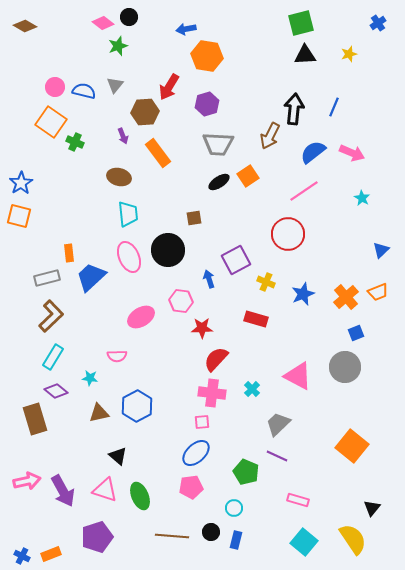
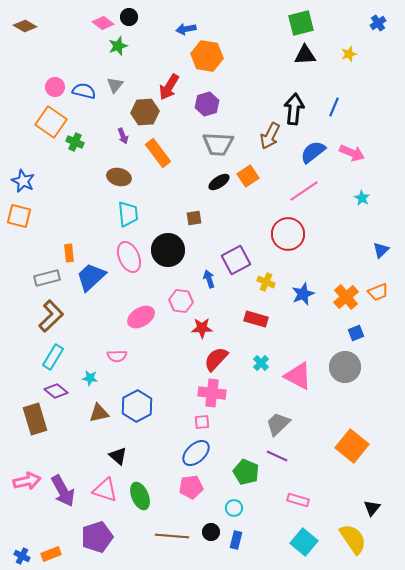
blue star at (21, 183): moved 2 px right, 2 px up; rotated 15 degrees counterclockwise
cyan cross at (252, 389): moved 9 px right, 26 px up
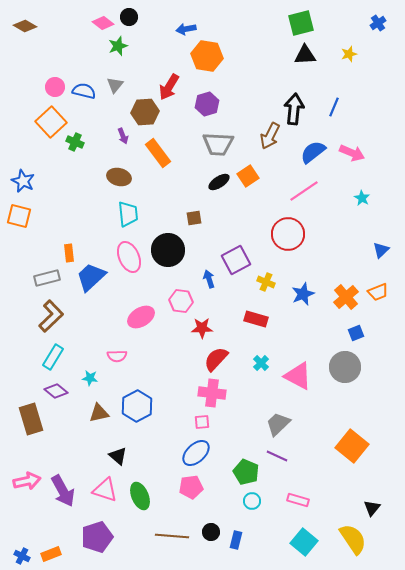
orange square at (51, 122): rotated 12 degrees clockwise
brown rectangle at (35, 419): moved 4 px left
cyan circle at (234, 508): moved 18 px right, 7 px up
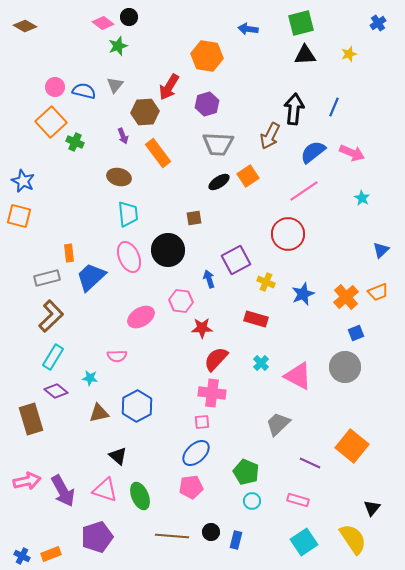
blue arrow at (186, 29): moved 62 px right; rotated 18 degrees clockwise
purple line at (277, 456): moved 33 px right, 7 px down
cyan square at (304, 542): rotated 16 degrees clockwise
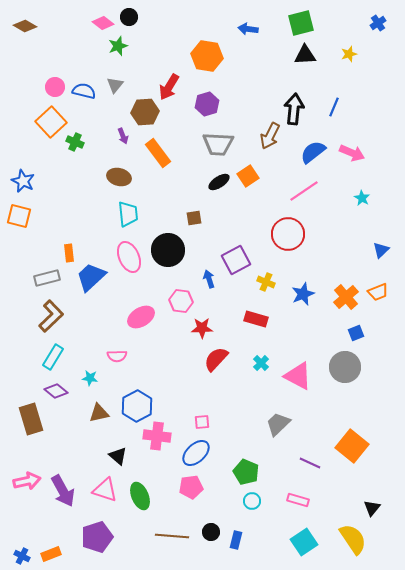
pink cross at (212, 393): moved 55 px left, 43 px down
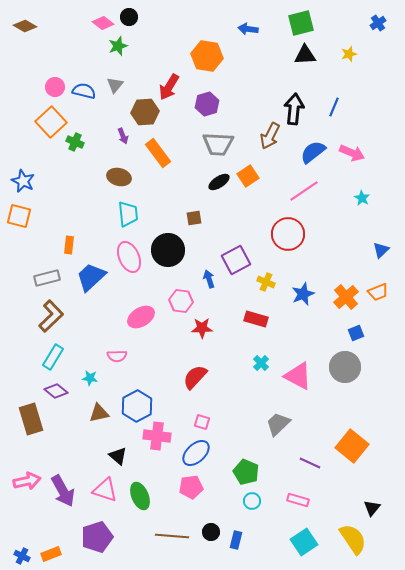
orange rectangle at (69, 253): moved 8 px up; rotated 12 degrees clockwise
red semicircle at (216, 359): moved 21 px left, 18 px down
pink square at (202, 422): rotated 21 degrees clockwise
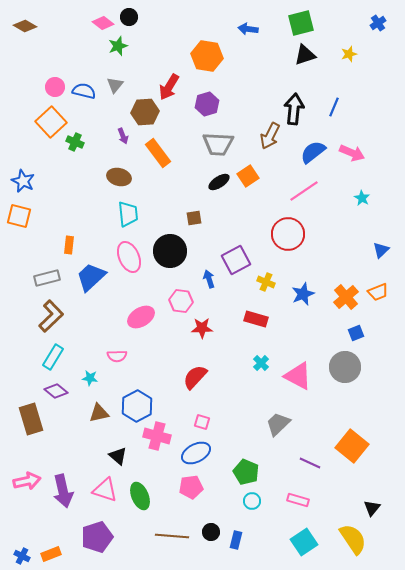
black triangle at (305, 55): rotated 15 degrees counterclockwise
black circle at (168, 250): moved 2 px right, 1 px down
pink cross at (157, 436): rotated 8 degrees clockwise
blue ellipse at (196, 453): rotated 16 degrees clockwise
purple arrow at (63, 491): rotated 16 degrees clockwise
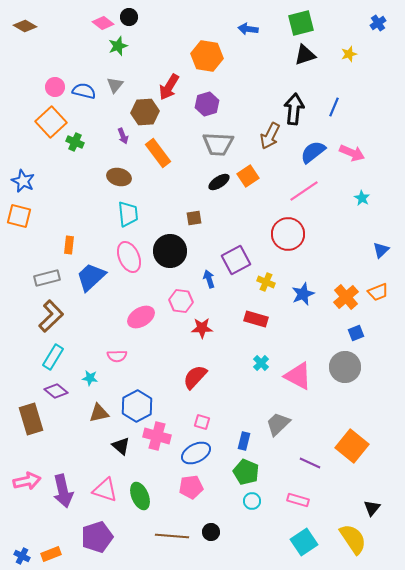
black triangle at (118, 456): moved 3 px right, 10 px up
blue rectangle at (236, 540): moved 8 px right, 99 px up
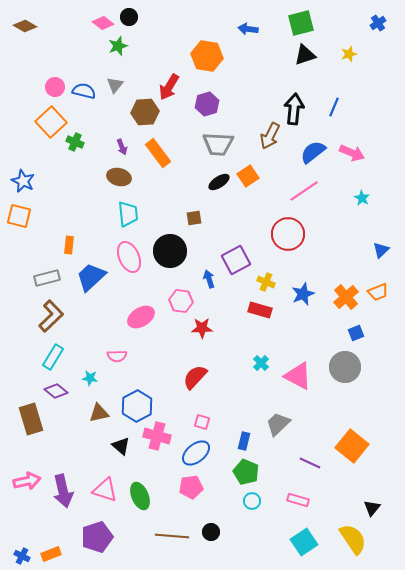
purple arrow at (123, 136): moved 1 px left, 11 px down
red rectangle at (256, 319): moved 4 px right, 9 px up
blue ellipse at (196, 453): rotated 12 degrees counterclockwise
